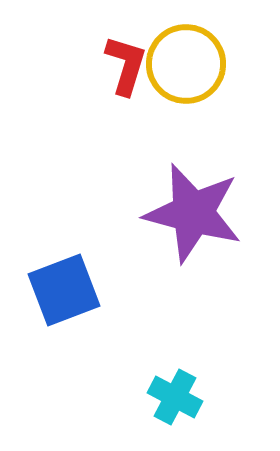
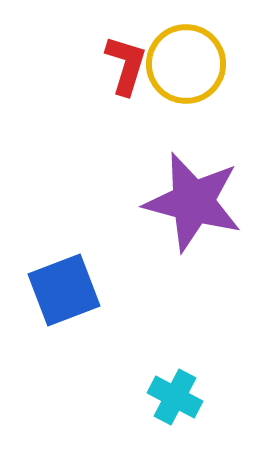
purple star: moved 11 px up
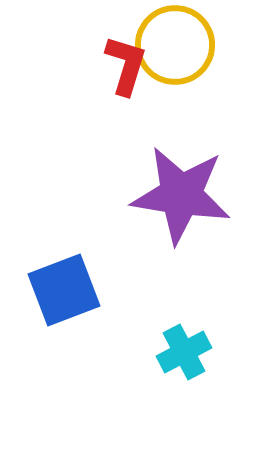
yellow circle: moved 11 px left, 19 px up
purple star: moved 12 px left, 7 px up; rotated 6 degrees counterclockwise
cyan cross: moved 9 px right, 45 px up; rotated 34 degrees clockwise
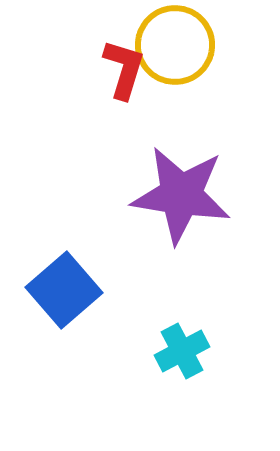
red L-shape: moved 2 px left, 4 px down
blue square: rotated 20 degrees counterclockwise
cyan cross: moved 2 px left, 1 px up
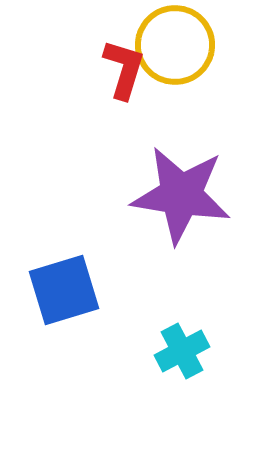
blue square: rotated 24 degrees clockwise
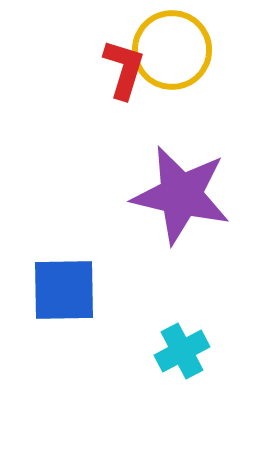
yellow circle: moved 3 px left, 5 px down
purple star: rotated 4 degrees clockwise
blue square: rotated 16 degrees clockwise
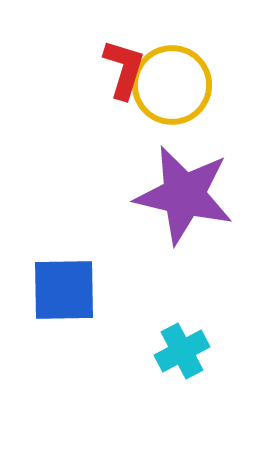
yellow circle: moved 35 px down
purple star: moved 3 px right
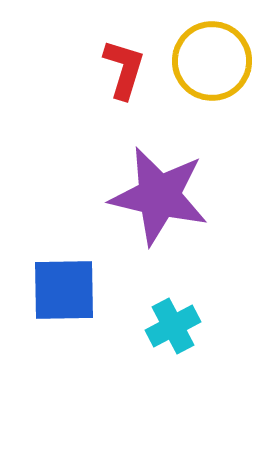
yellow circle: moved 40 px right, 24 px up
purple star: moved 25 px left, 1 px down
cyan cross: moved 9 px left, 25 px up
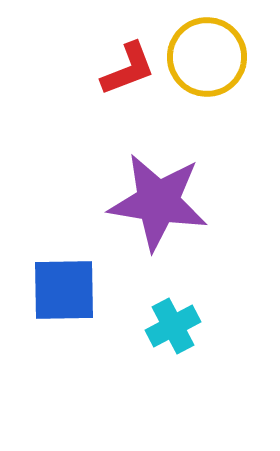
yellow circle: moved 5 px left, 4 px up
red L-shape: moved 4 px right; rotated 52 degrees clockwise
purple star: moved 1 px left, 6 px down; rotated 4 degrees counterclockwise
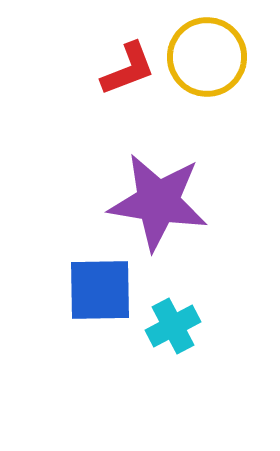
blue square: moved 36 px right
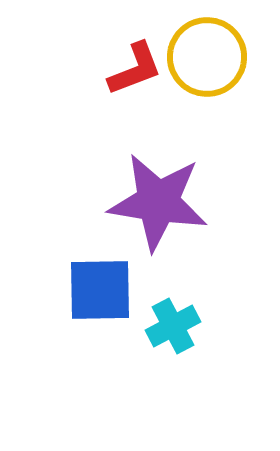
red L-shape: moved 7 px right
